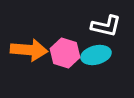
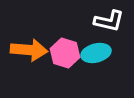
white L-shape: moved 3 px right, 5 px up
cyan ellipse: moved 2 px up
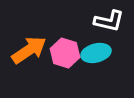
orange arrow: rotated 39 degrees counterclockwise
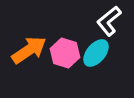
white L-shape: rotated 128 degrees clockwise
cyan ellipse: rotated 36 degrees counterclockwise
